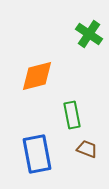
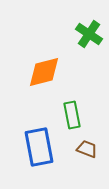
orange diamond: moved 7 px right, 4 px up
blue rectangle: moved 2 px right, 7 px up
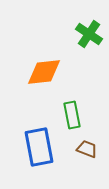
orange diamond: rotated 9 degrees clockwise
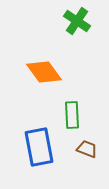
green cross: moved 12 px left, 13 px up
orange diamond: rotated 60 degrees clockwise
green rectangle: rotated 8 degrees clockwise
